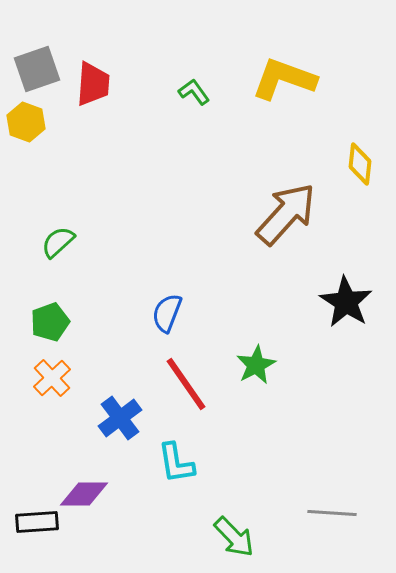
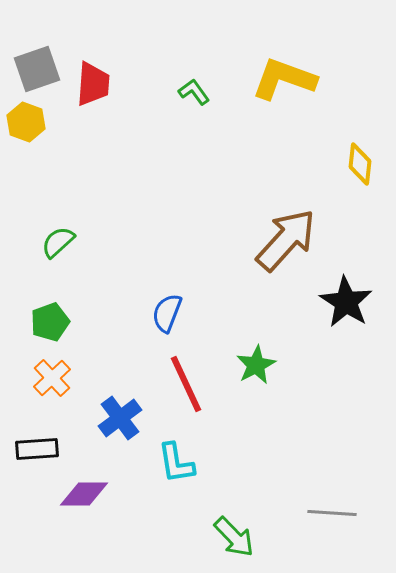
brown arrow: moved 26 px down
red line: rotated 10 degrees clockwise
black rectangle: moved 73 px up
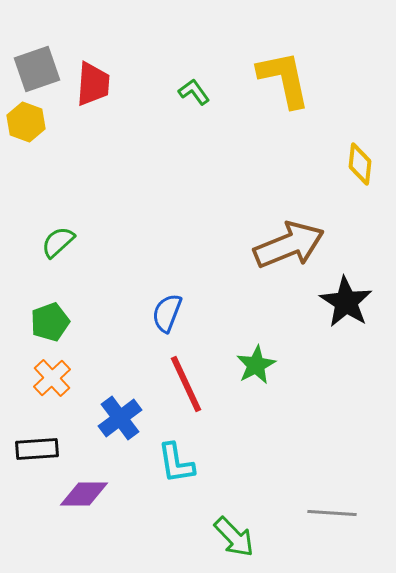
yellow L-shape: rotated 58 degrees clockwise
brown arrow: moved 3 px right, 5 px down; rotated 26 degrees clockwise
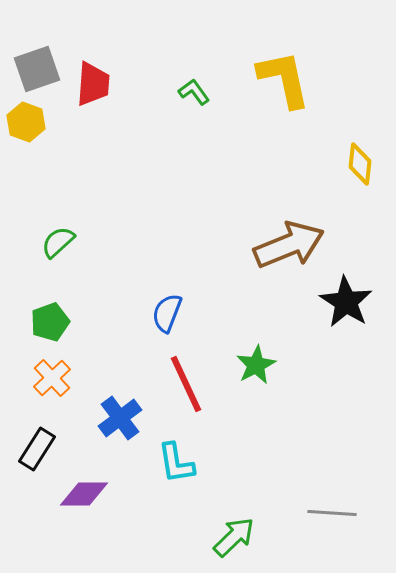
black rectangle: rotated 54 degrees counterclockwise
green arrow: rotated 90 degrees counterclockwise
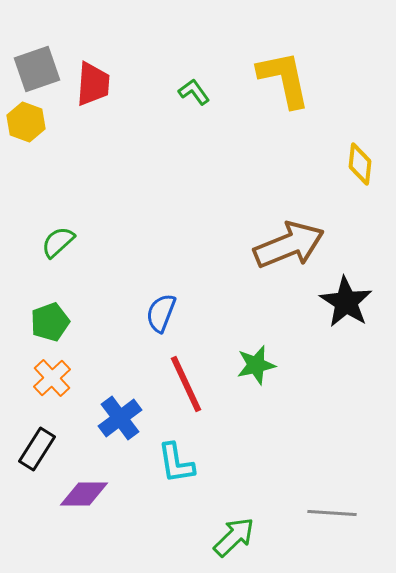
blue semicircle: moved 6 px left
green star: rotated 15 degrees clockwise
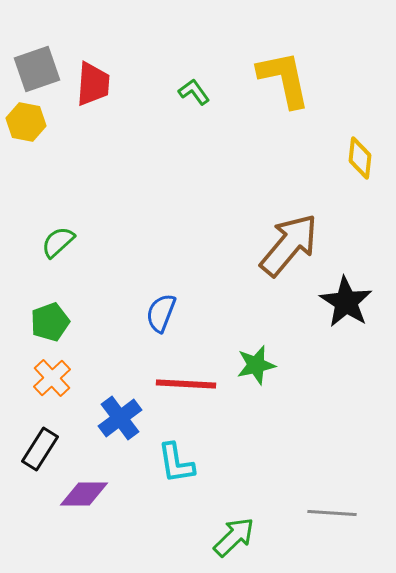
yellow hexagon: rotated 9 degrees counterclockwise
yellow diamond: moved 6 px up
brown arrow: rotated 28 degrees counterclockwise
red line: rotated 62 degrees counterclockwise
black rectangle: moved 3 px right
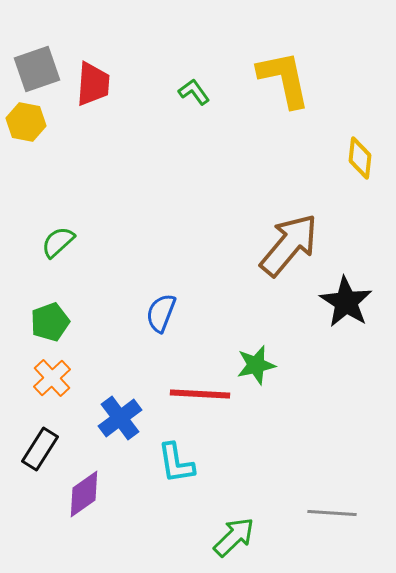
red line: moved 14 px right, 10 px down
purple diamond: rotated 36 degrees counterclockwise
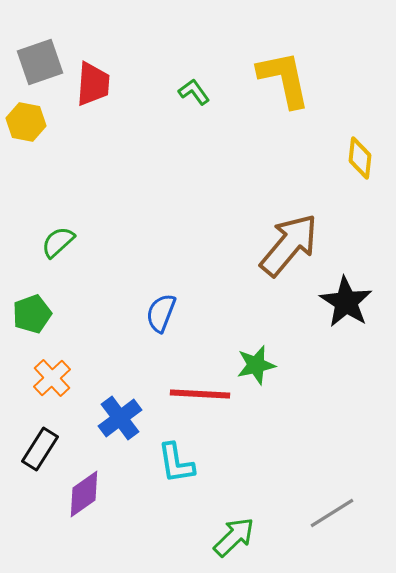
gray square: moved 3 px right, 7 px up
green pentagon: moved 18 px left, 8 px up
gray line: rotated 36 degrees counterclockwise
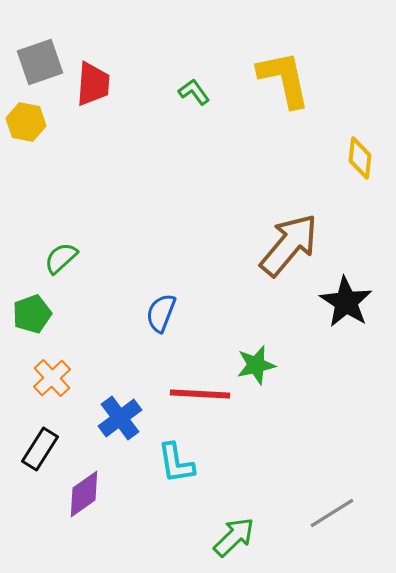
green semicircle: moved 3 px right, 16 px down
